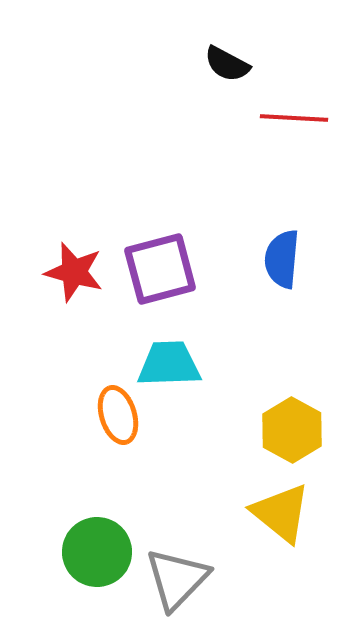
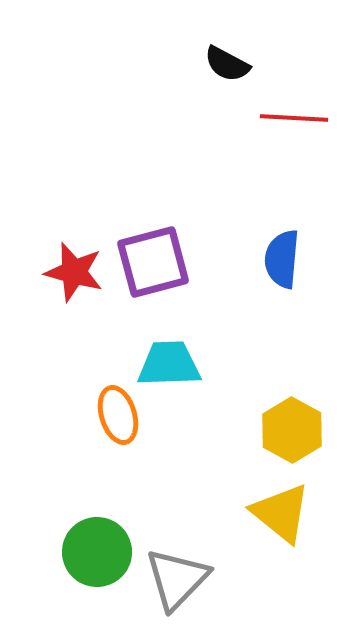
purple square: moved 7 px left, 7 px up
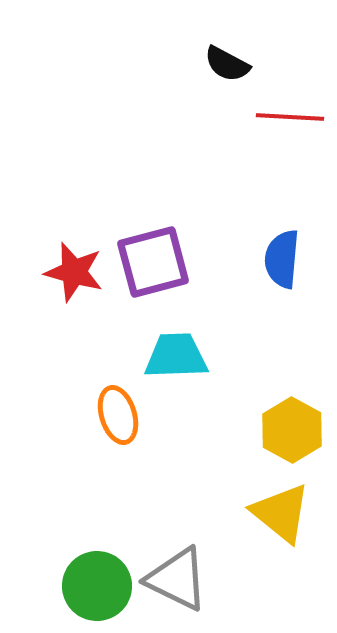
red line: moved 4 px left, 1 px up
cyan trapezoid: moved 7 px right, 8 px up
green circle: moved 34 px down
gray triangle: rotated 48 degrees counterclockwise
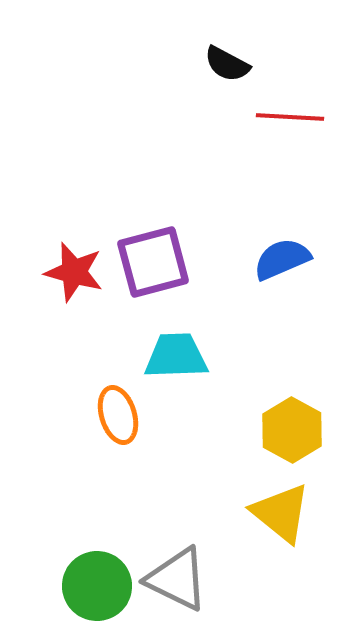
blue semicircle: rotated 62 degrees clockwise
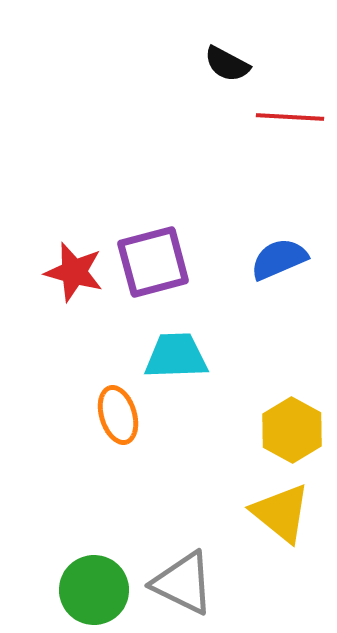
blue semicircle: moved 3 px left
gray triangle: moved 6 px right, 4 px down
green circle: moved 3 px left, 4 px down
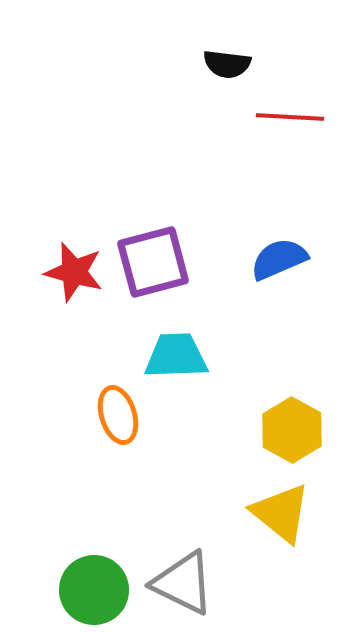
black semicircle: rotated 21 degrees counterclockwise
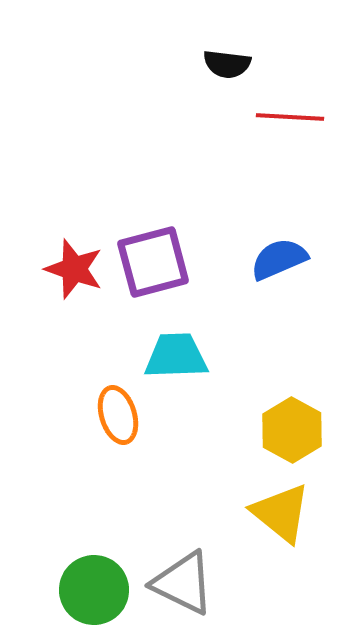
red star: moved 3 px up; rotated 4 degrees clockwise
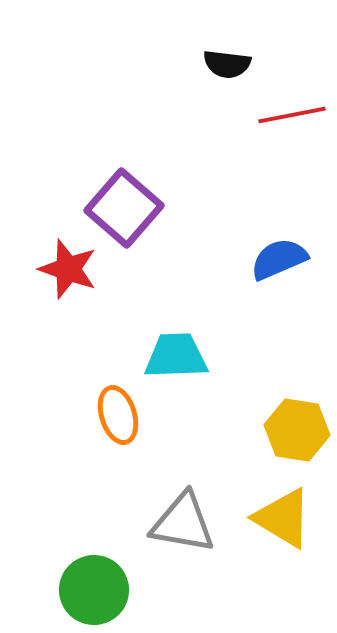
red line: moved 2 px right, 2 px up; rotated 14 degrees counterclockwise
purple square: moved 29 px left, 54 px up; rotated 34 degrees counterclockwise
red star: moved 6 px left
yellow hexagon: moved 5 px right; rotated 20 degrees counterclockwise
yellow triangle: moved 2 px right, 5 px down; rotated 8 degrees counterclockwise
gray triangle: moved 60 px up; rotated 16 degrees counterclockwise
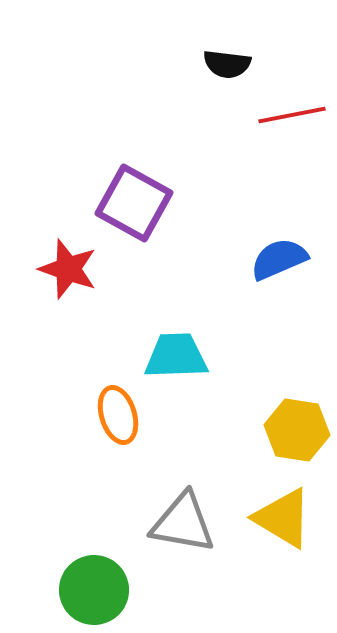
purple square: moved 10 px right, 5 px up; rotated 12 degrees counterclockwise
